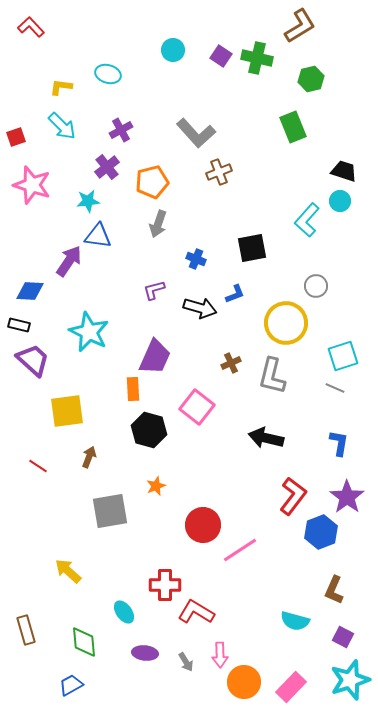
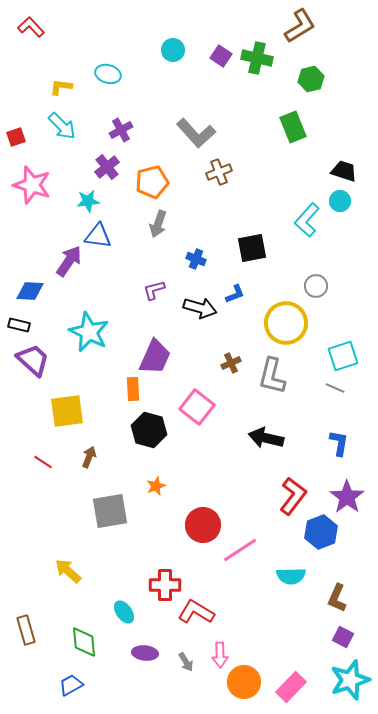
red line at (38, 466): moved 5 px right, 4 px up
brown L-shape at (334, 590): moved 3 px right, 8 px down
cyan semicircle at (295, 621): moved 4 px left, 45 px up; rotated 16 degrees counterclockwise
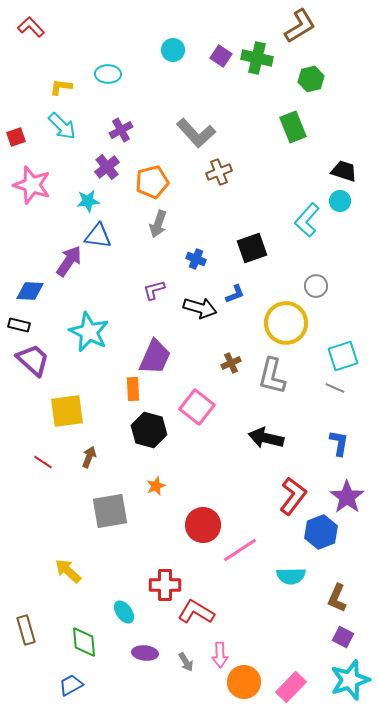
cyan ellipse at (108, 74): rotated 15 degrees counterclockwise
black square at (252, 248): rotated 8 degrees counterclockwise
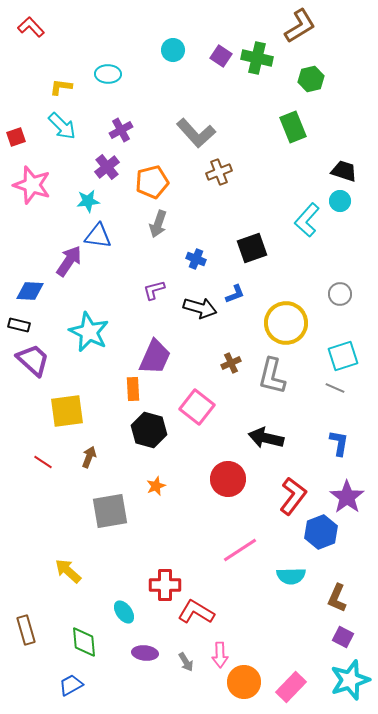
gray circle at (316, 286): moved 24 px right, 8 px down
red circle at (203, 525): moved 25 px right, 46 px up
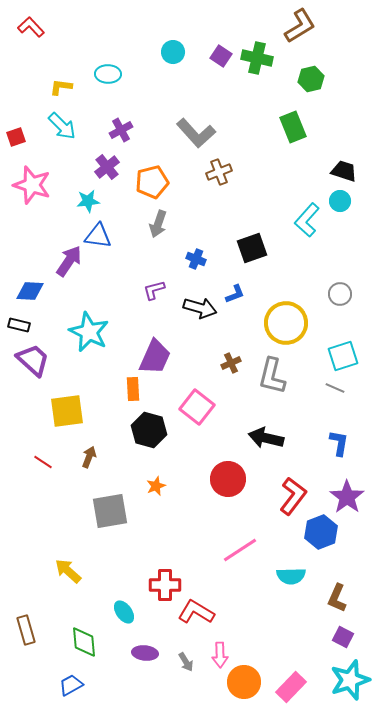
cyan circle at (173, 50): moved 2 px down
